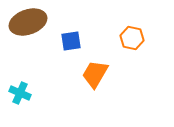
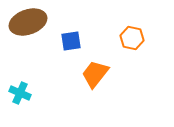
orange trapezoid: rotated 8 degrees clockwise
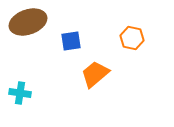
orange trapezoid: rotated 12 degrees clockwise
cyan cross: rotated 15 degrees counterclockwise
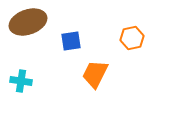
orange hexagon: rotated 25 degrees counterclockwise
orange trapezoid: rotated 24 degrees counterclockwise
cyan cross: moved 1 px right, 12 px up
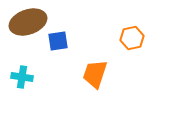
blue square: moved 13 px left
orange trapezoid: rotated 8 degrees counterclockwise
cyan cross: moved 1 px right, 4 px up
